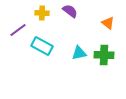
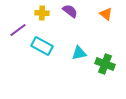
orange triangle: moved 2 px left, 9 px up
green cross: moved 1 px right, 9 px down; rotated 18 degrees clockwise
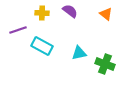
purple line: rotated 18 degrees clockwise
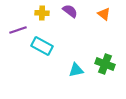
orange triangle: moved 2 px left
cyan triangle: moved 3 px left, 17 px down
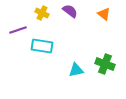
yellow cross: rotated 24 degrees clockwise
cyan rectangle: rotated 20 degrees counterclockwise
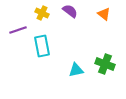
cyan rectangle: rotated 70 degrees clockwise
